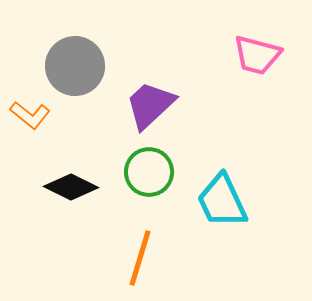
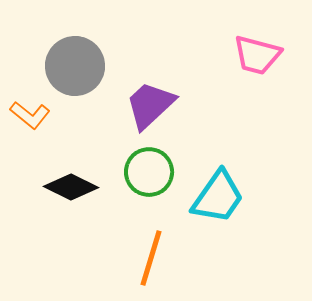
cyan trapezoid: moved 4 px left, 4 px up; rotated 120 degrees counterclockwise
orange line: moved 11 px right
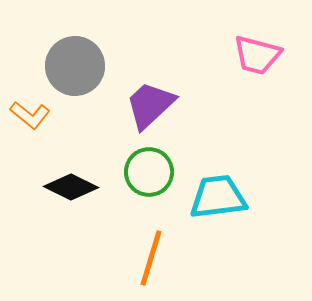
cyan trapezoid: rotated 132 degrees counterclockwise
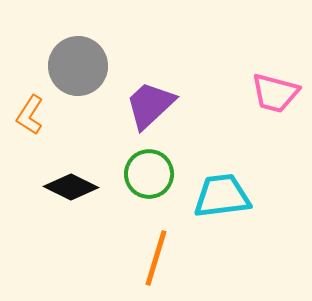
pink trapezoid: moved 18 px right, 38 px down
gray circle: moved 3 px right
orange L-shape: rotated 84 degrees clockwise
green circle: moved 2 px down
cyan trapezoid: moved 4 px right, 1 px up
orange line: moved 5 px right
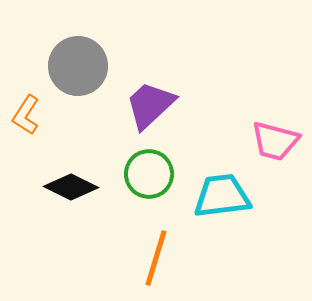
pink trapezoid: moved 48 px down
orange L-shape: moved 4 px left
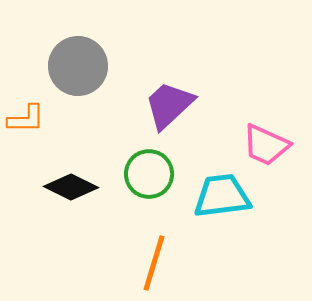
purple trapezoid: moved 19 px right
orange L-shape: moved 4 px down; rotated 123 degrees counterclockwise
pink trapezoid: moved 9 px left, 4 px down; rotated 9 degrees clockwise
orange line: moved 2 px left, 5 px down
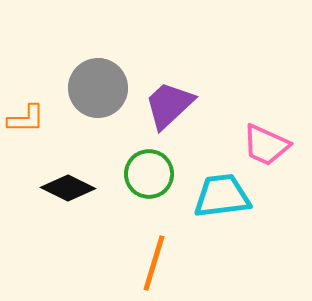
gray circle: moved 20 px right, 22 px down
black diamond: moved 3 px left, 1 px down
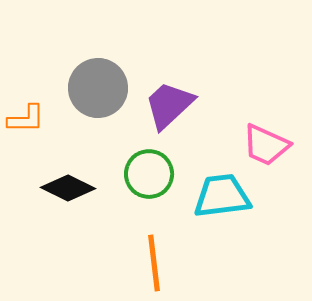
orange line: rotated 24 degrees counterclockwise
